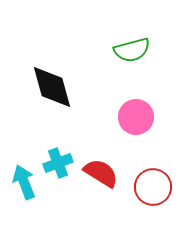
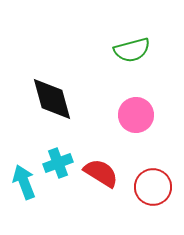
black diamond: moved 12 px down
pink circle: moved 2 px up
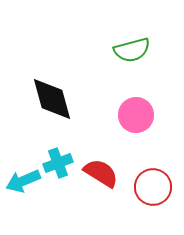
cyan arrow: moved 1 px left, 1 px up; rotated 92 degrees counterclockwise
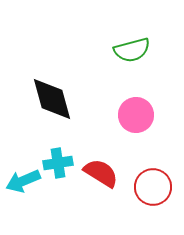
cyan cross: rotated 12 degrees clockwise
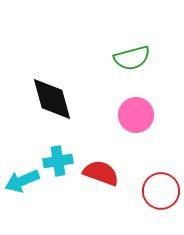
green semicircle: moved 8 px down
cyan cross: moved 2 px up
red semicircle: rotated 12 degrees counterclockwise
cyan arrow: moved 1 px left
red circle: moved 8 px right, 4 px down
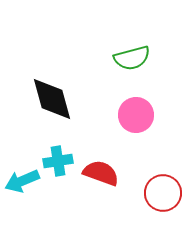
red circle: moved 2 px right, 2 px down
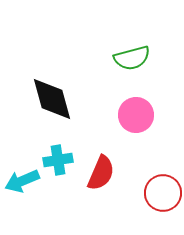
cyan cross: moved 1 px up
red semicircle: rotated 93 degrees clockwise
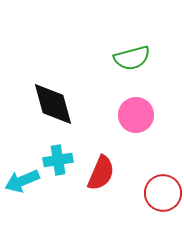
black diamond: moved 1 px right, 5 px down
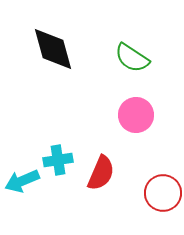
green semicircle: rotated 48 degrees clockwise
black diamond: moved 55 px up
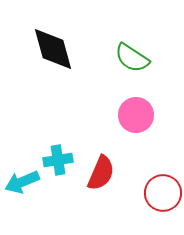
cyan arrow: moved 1 px down
